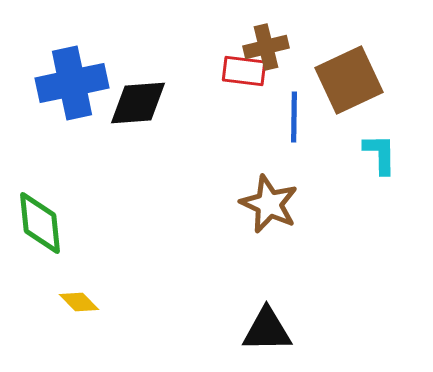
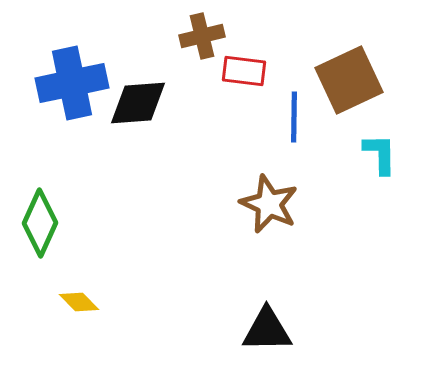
brown cross: moved 64 px left, 11 px up
green diamond: rotated 30 degrees clockwise
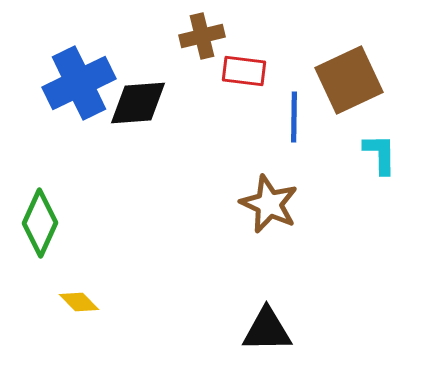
blue cross: moved 7 px right; rotated 14 degrees counterclockwise
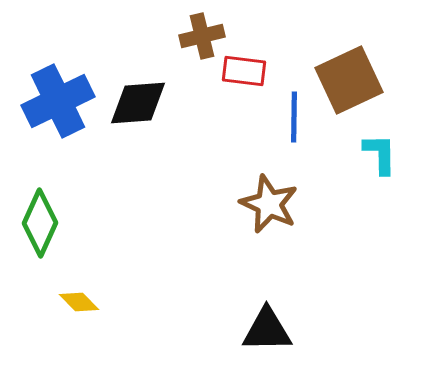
blue cross: moved 21 px left, 18 px down
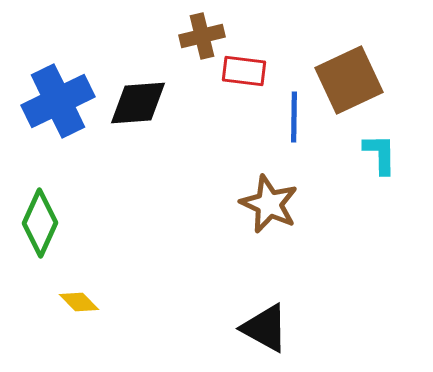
black triangle: moved 2 px left, 2 px up; rotated 30 degrees clockwise
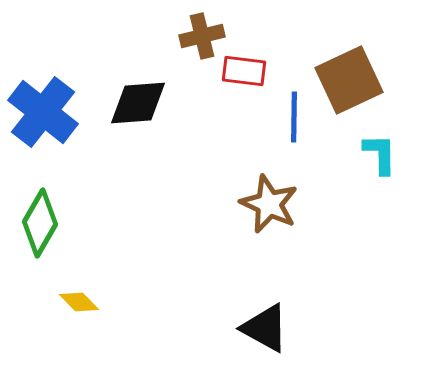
blue cross: moved 15 px left, 11 px down; rotated 26 degrees counterclockwise
green diamond: rotated 6 degrees clockwise
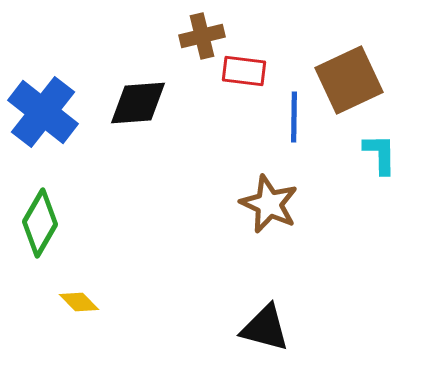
black triangle: rotated 14 degrees counterclockwise
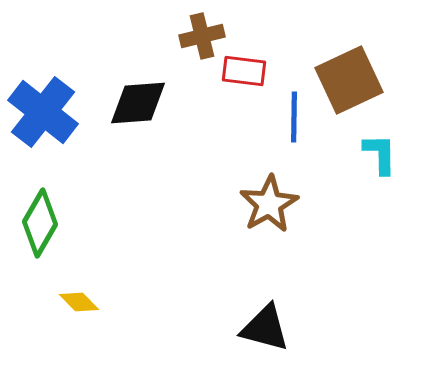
brown star: rotated 18 degrees clockwise
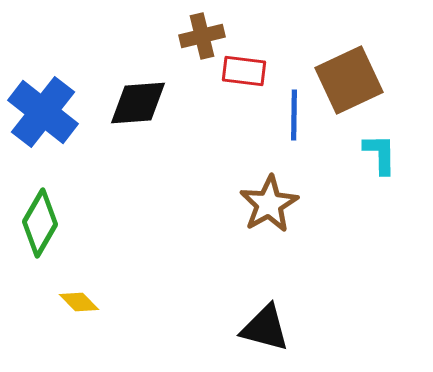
blue line: moved 2 px up
